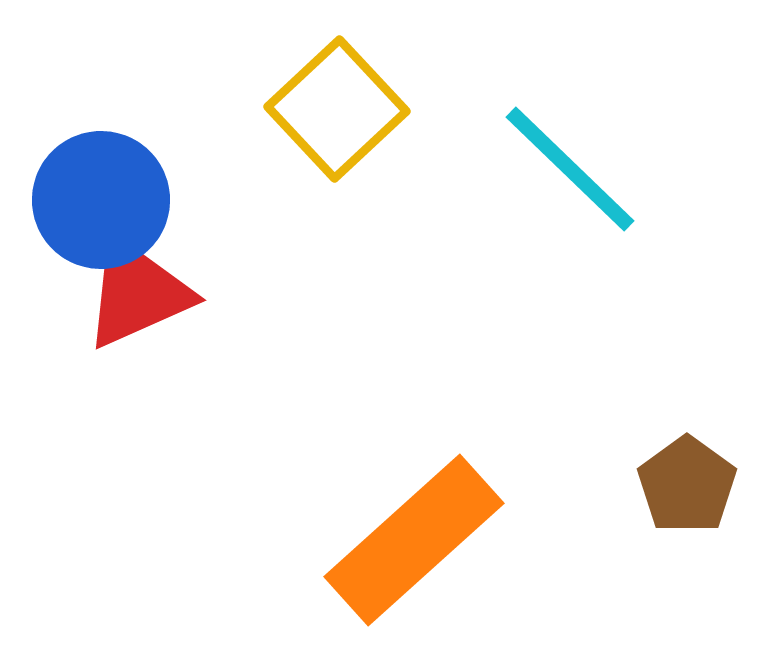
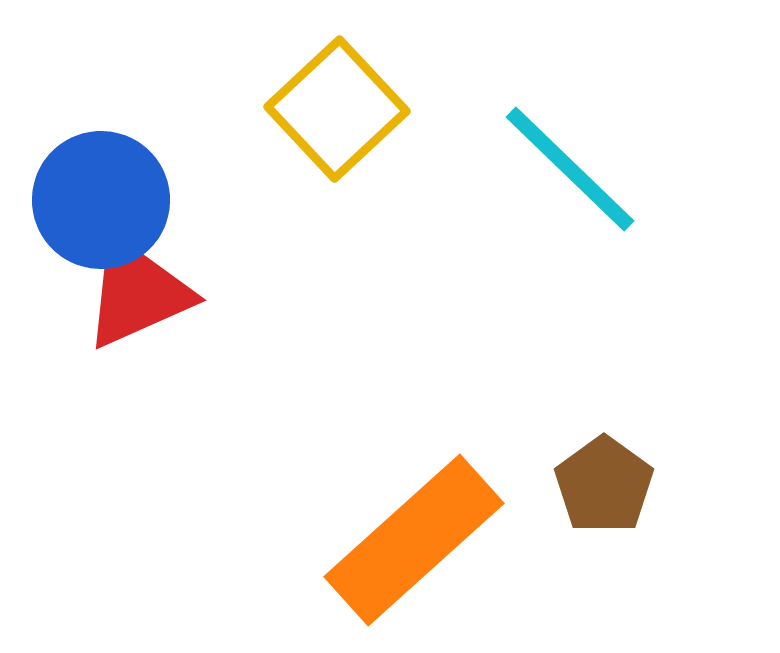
brown pentagon: moved 83 px left
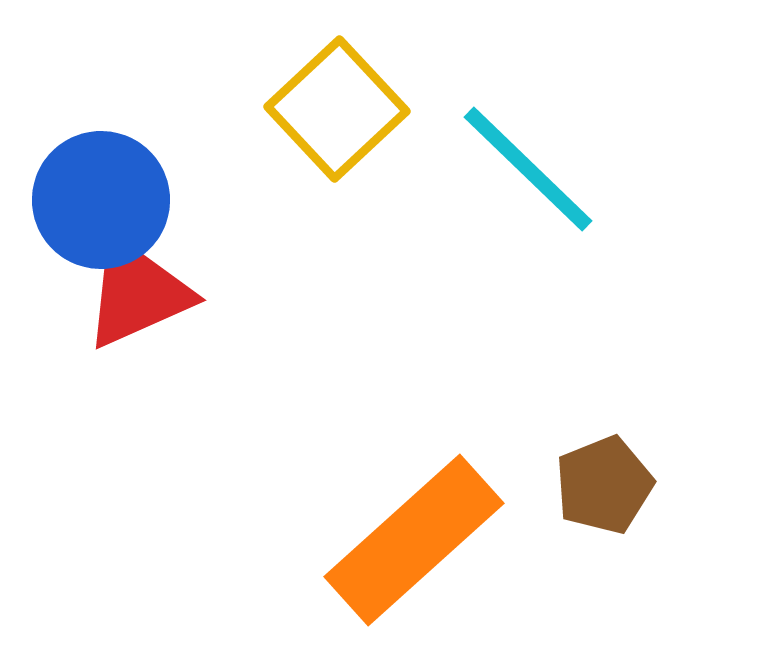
cyan line: moved 42 px left
brown pentagon: rotated 14 degrees clockwise
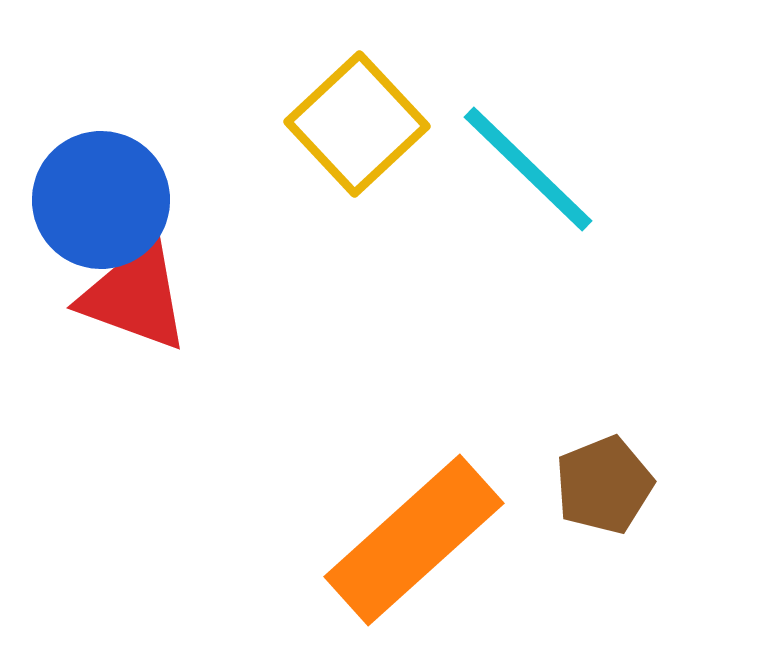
yellow square: moved 20 px right, 15 px down
red triangle: moved 2 px left, 3 px down; rotated 44 degrees clockwise
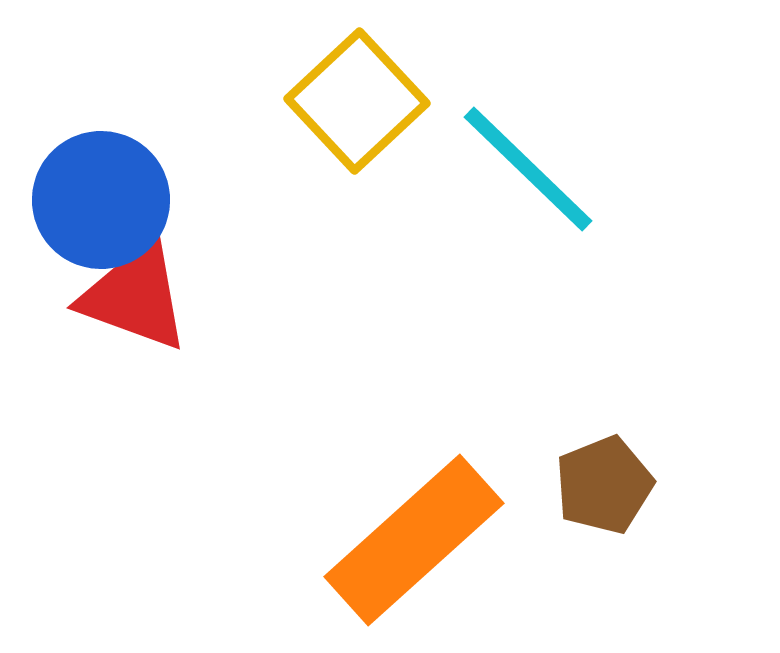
yellow square: moved 23 px up
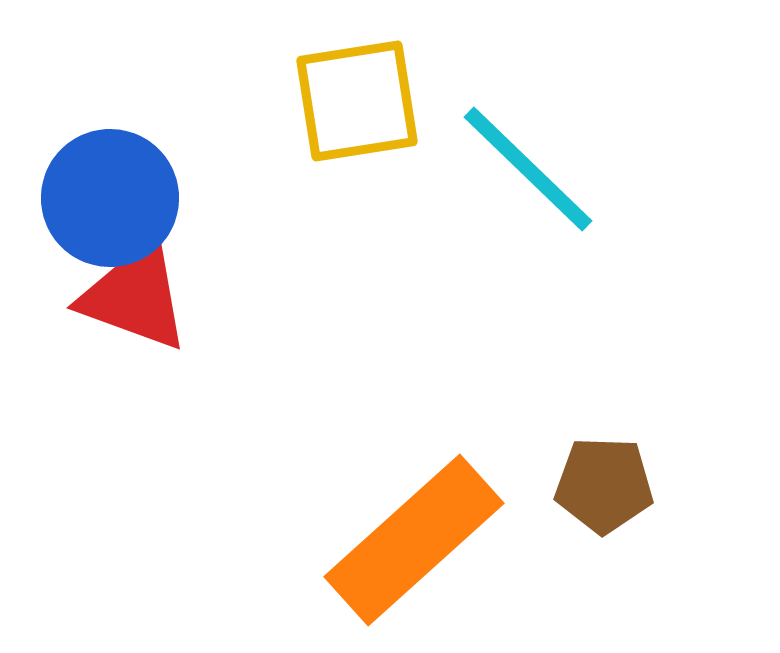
yellow square: rotated 34 degrees clockwise
blue circle: moved 9 px right, 2 px up
brown pentagon: rotated 24 degrees clockwise
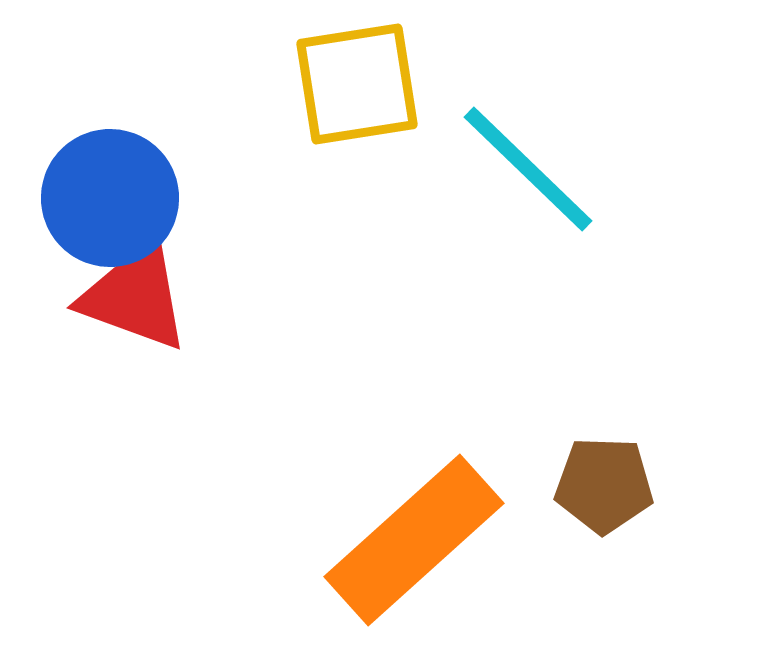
yellow square: moved 17 px up
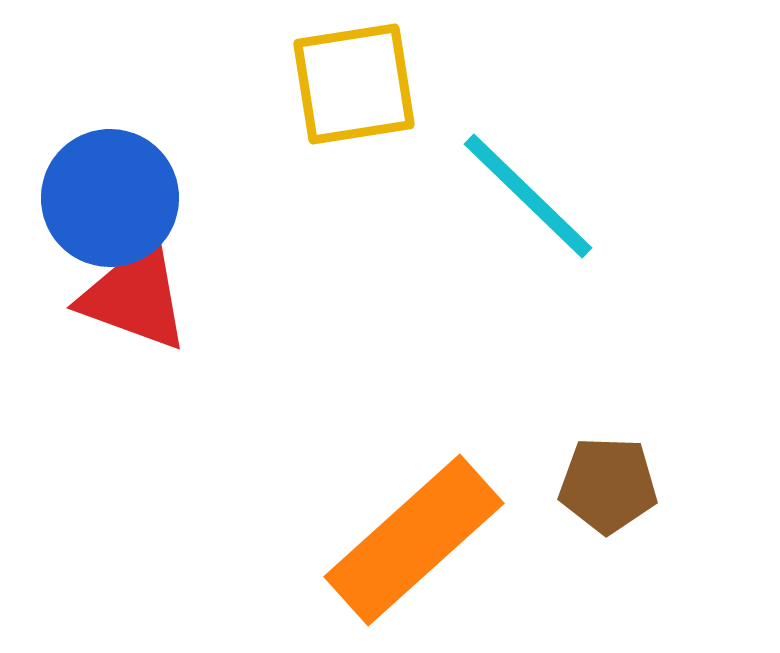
yellow square: moved 3 px left
cyan line: moved 27 px down
brown pentagon: moved 4 px right
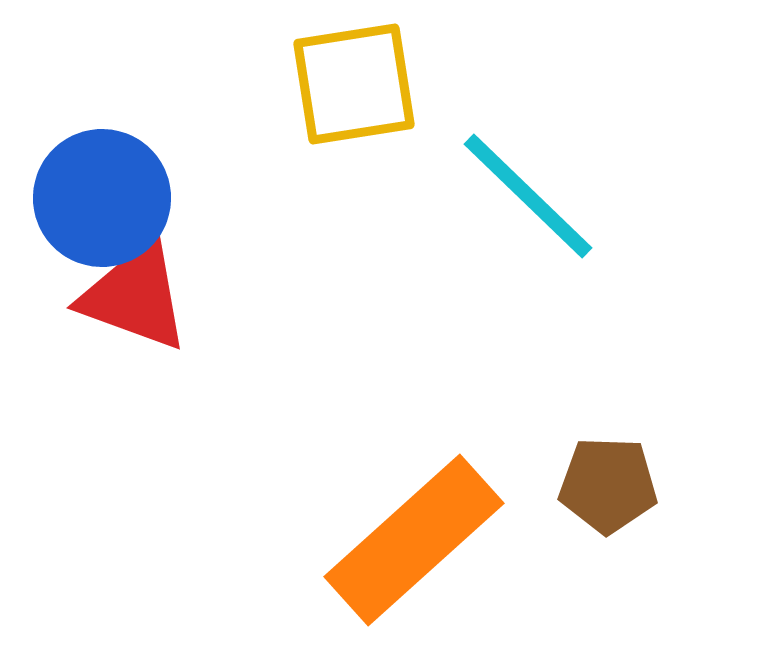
blue circle: moved 8 px left
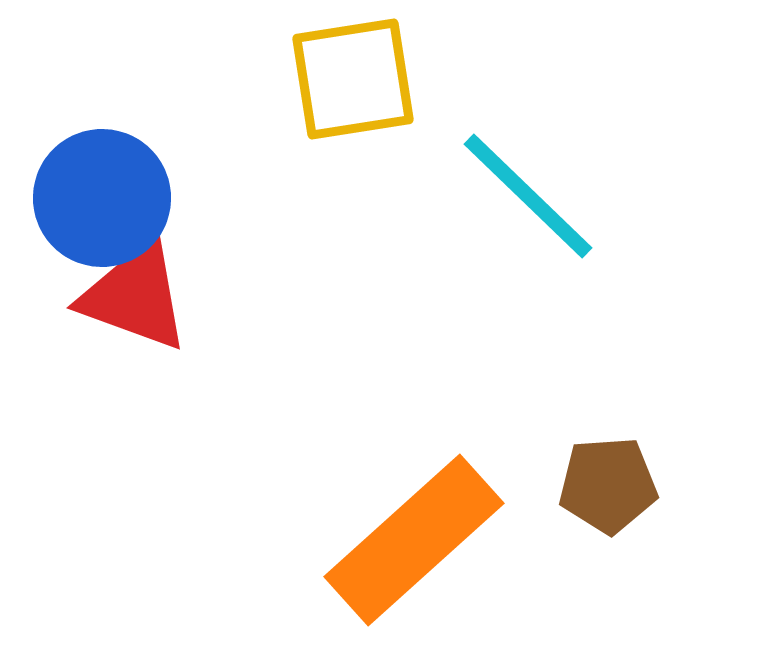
yellow square: moved 1 px left, 5 px up
brown pentagon: rotated 6 degrees counterclockwise
